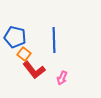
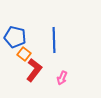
red L-shape: rotated 105 degrees counterclockwise
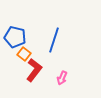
blue line: rotated 20 degrees clockwise
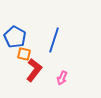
blue pentagon: rotated 15 degrees clockwise
orange square: rotated 24 degrees counterclockwise
